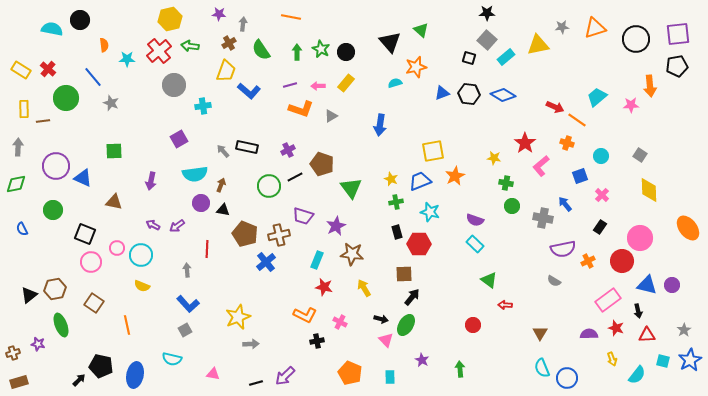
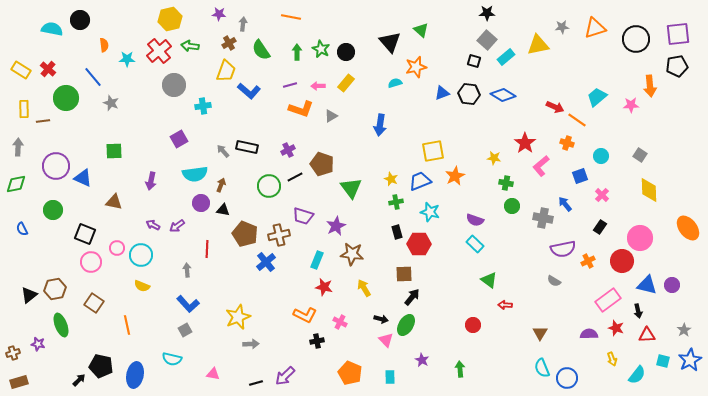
black square at (469, 58): moved 5 px right, 3 px down
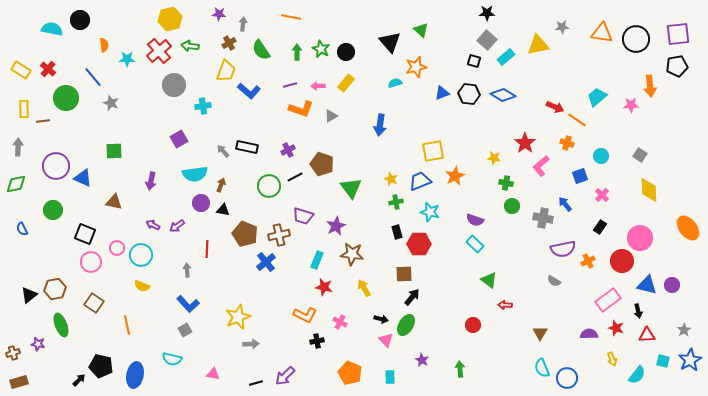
orange triangle at (595, 28): moved 7 px right, 5 px down; rotated 25 degrees clockwise
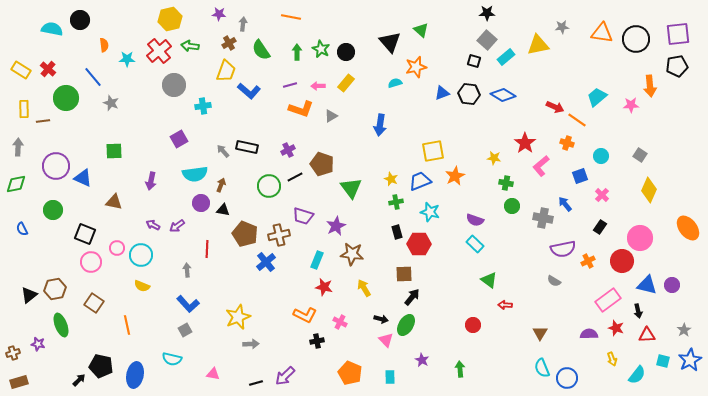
yellow diamond at (649, 190): rotated 25 degrees clockwise
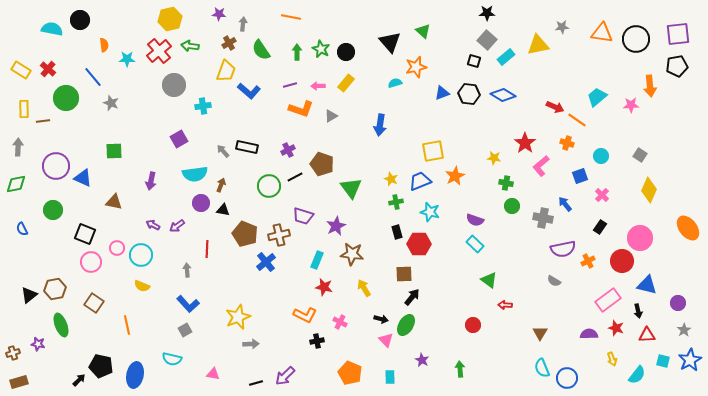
green triangle at (421, 30): moved 2 px right, 1 px down
purple circle at (672, 285): moved 6 px right, 18 px down
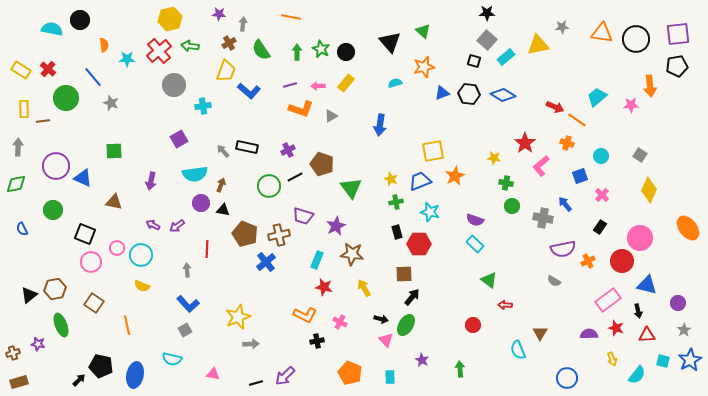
orange star at (416, 67): moved 8 px right
cyan semicircle at (542, 368): moved 24 px left, 18 px up
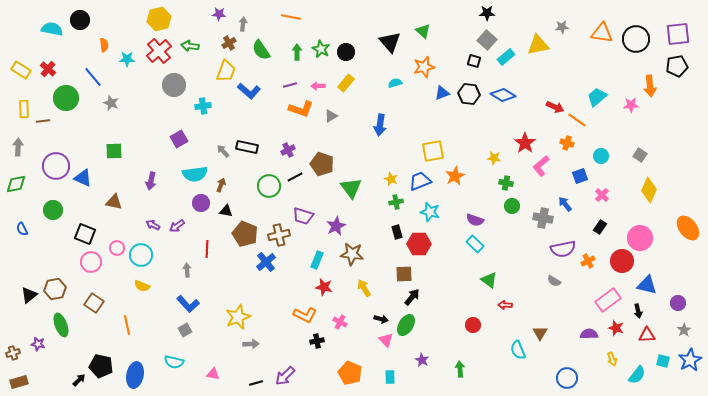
yellow hexagon at (170, 19): moved 11 px left
black triangle at (223, 210): moved 3 px right, 1 px down
cyan semicircle at (172, 359): moved 2 px right, 3 px down
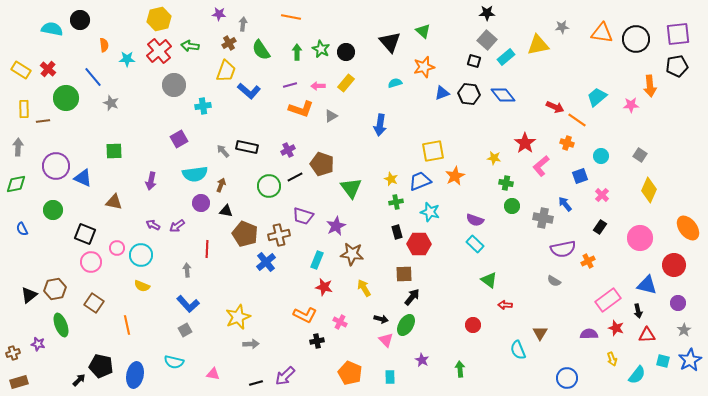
blue diamond at (503, 95): rotated 20 degrees clockwise
red circle at (622, 261): moved 52 px right, 4 px down
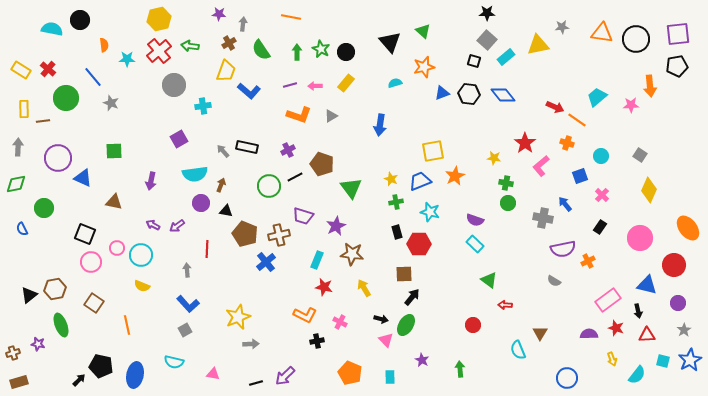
pink arrow at (318, 86): moved 3 px left
orange L-shape at (301, 109): moved 2 px left, 6 px down
purple circle at (56, 166): moved 2 px right, 8 px up
green circle at (512, 206): moved 4 px left, 3 px up
green circle at (53, 210): moved 9 px left, 2 px up
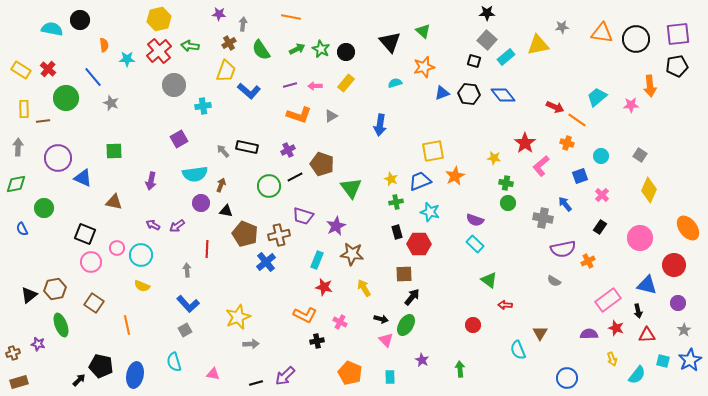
green arrow at (297, 52): moved 3 px up; rotated 63 degrees clockwise
cyan semicircle at (174, 362): rotated 60 degrees clockwise
